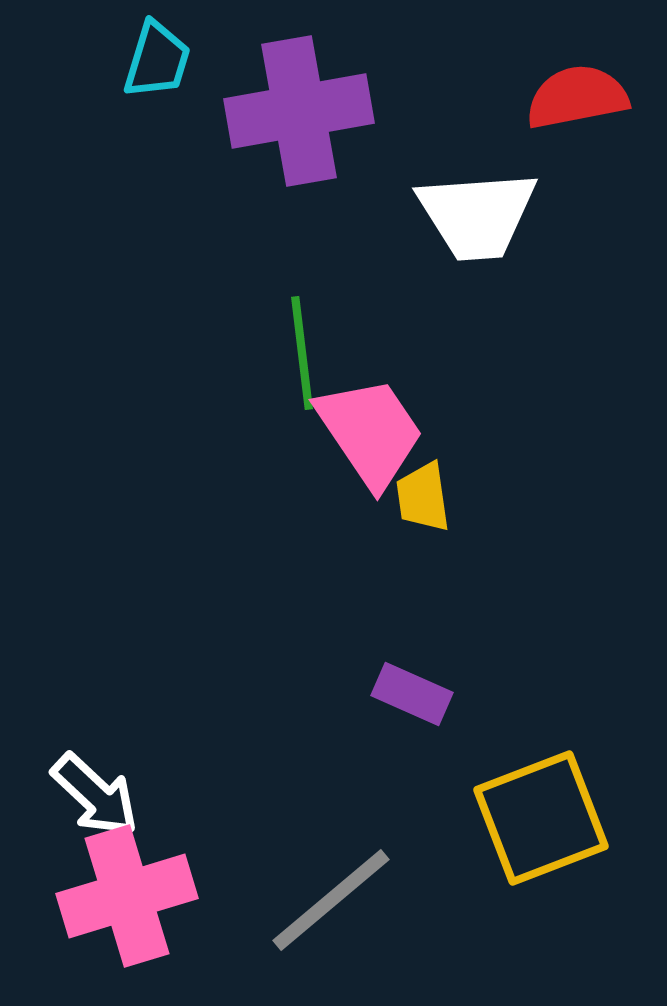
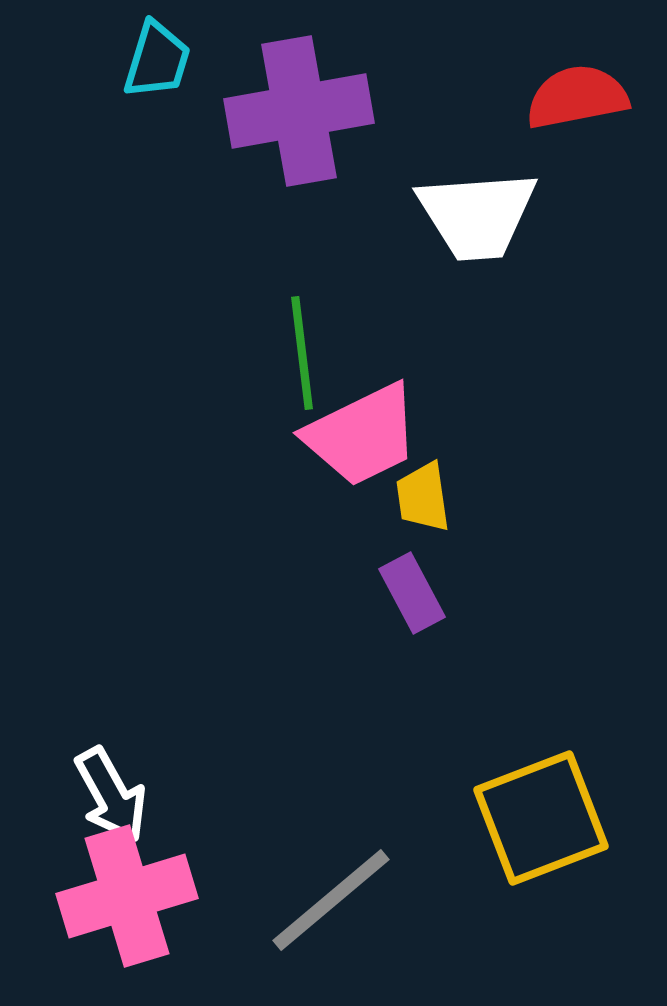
pink trapezoid: moved 8 px left, 3 px down; rotated 98 degrees clockwise
purple rectangle: moved 101 px up; rotated 38 degrees clockwise
white arrow: moved 16 px right; rotated 18 degrees clockwise
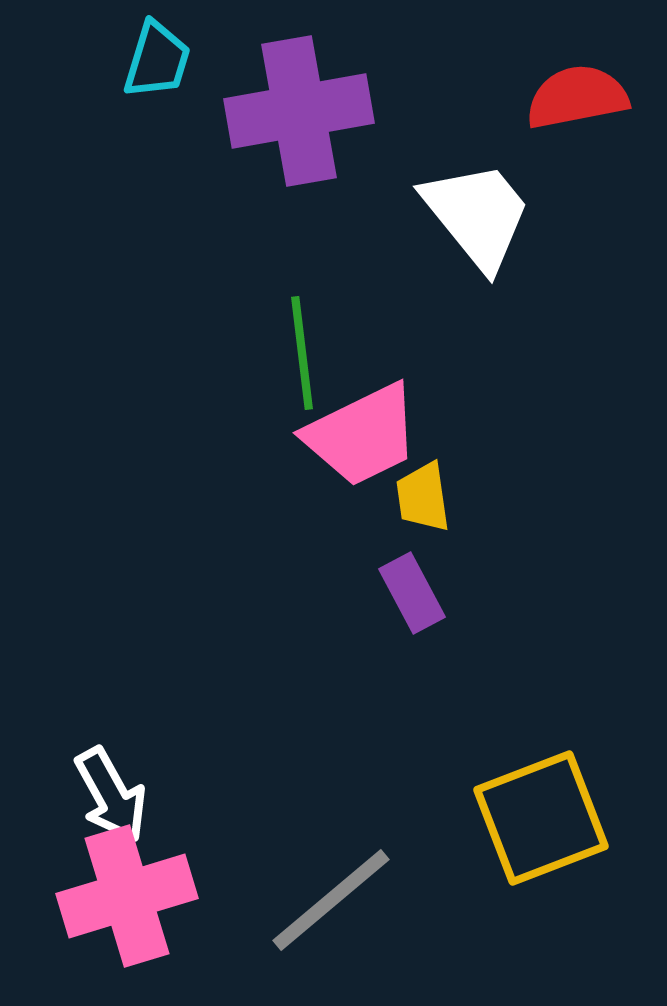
white trapezoid: rotated 125 degrees counterclockwise
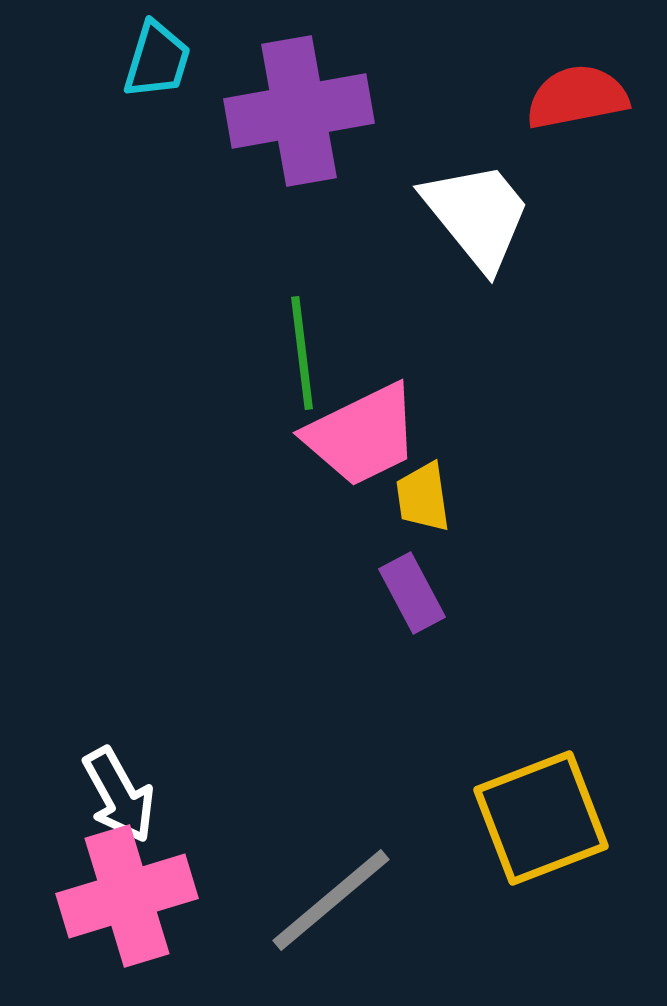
white arrow: moved 8 px right
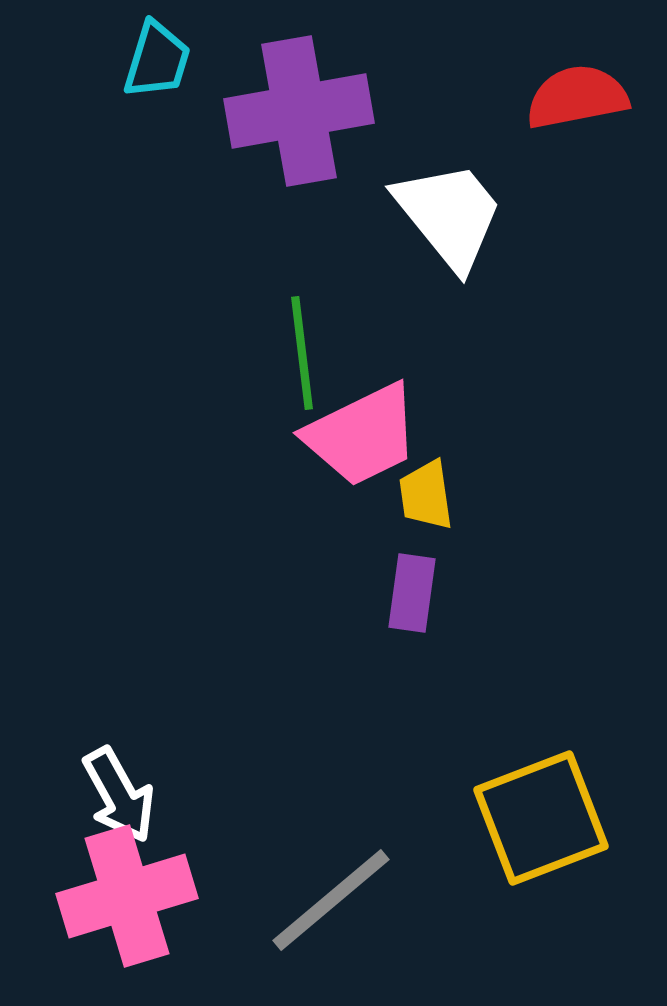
white trapezoid: moved 28 px left
yellow trapezoid: moved 3 px right, 2 px up
purple rectangle: rotated 36 degrees clockwise
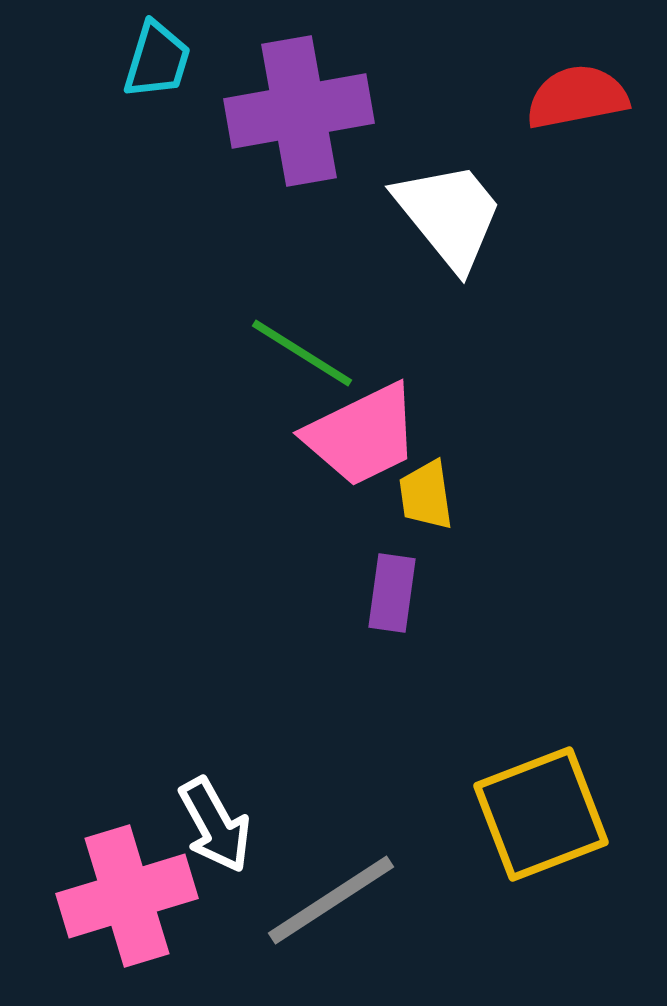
green line: rotated 51 degrees counterclockwise
purple rectangle: moved 20 px left
white arrow: moved 96 px right, 30 px down
yellow square: moved 4 px up
gray line: rotated 7 degrees clockwise
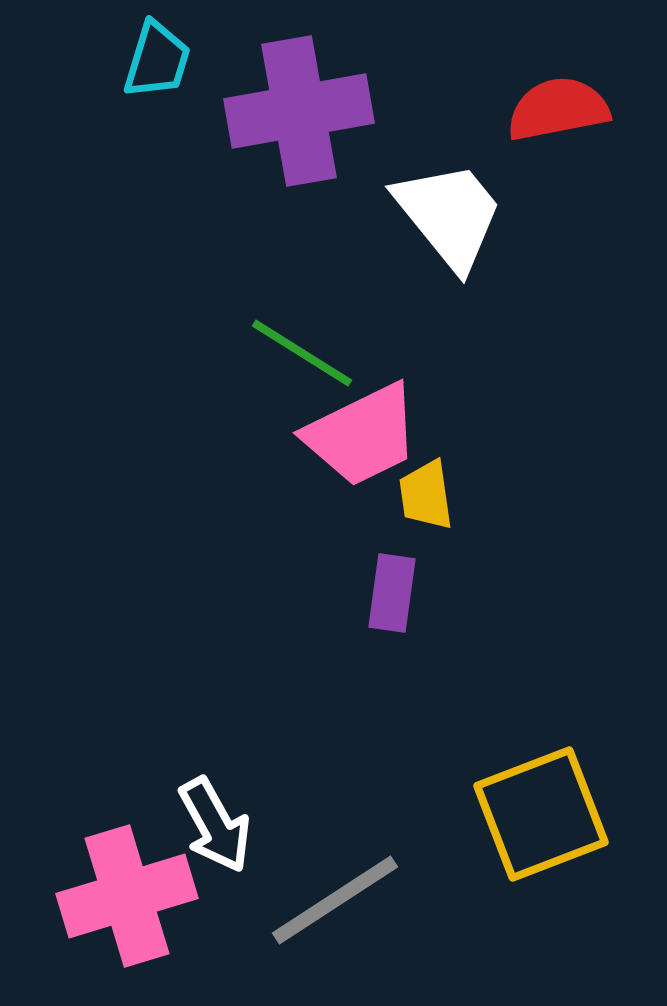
red semicircle: moved 19 px left, 12 px down
gray line: moved 4 px right
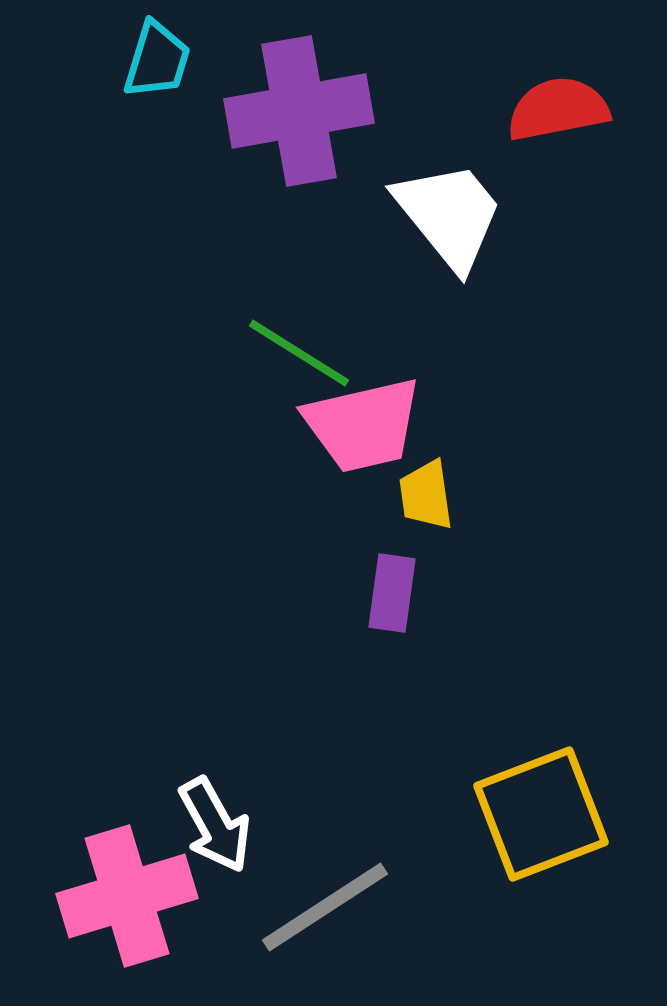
green line: moved 3 px left
pink trapezoid: moved 1 px right, 10 px up; rotated 13 degrees clockwise
gray line: moved 10 px left, 7 px down
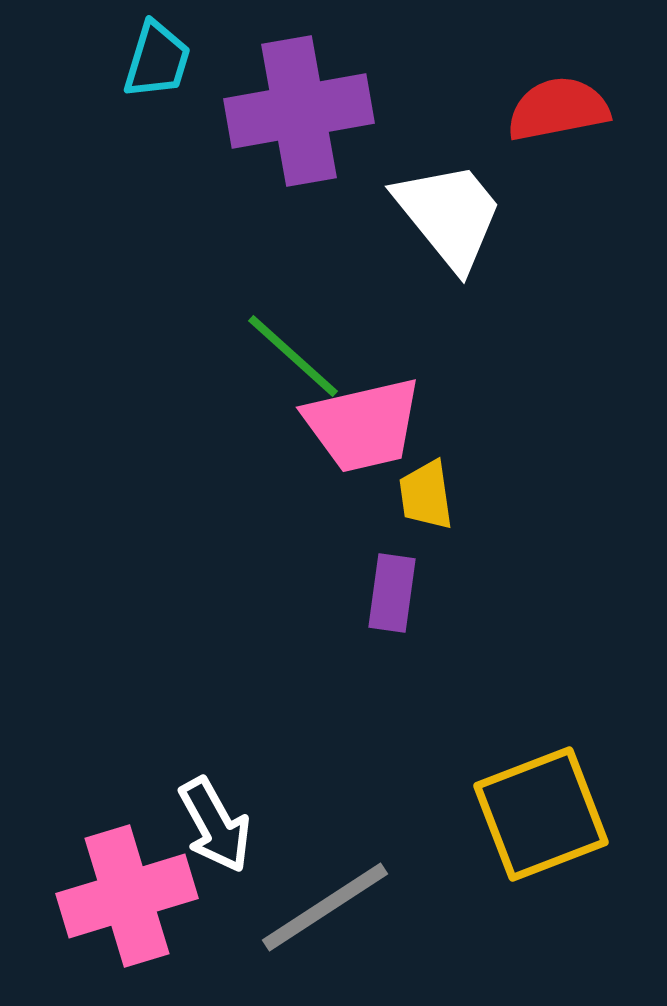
green line: moved 6 px left, 3 px down; rotated 10 degrees clockwise
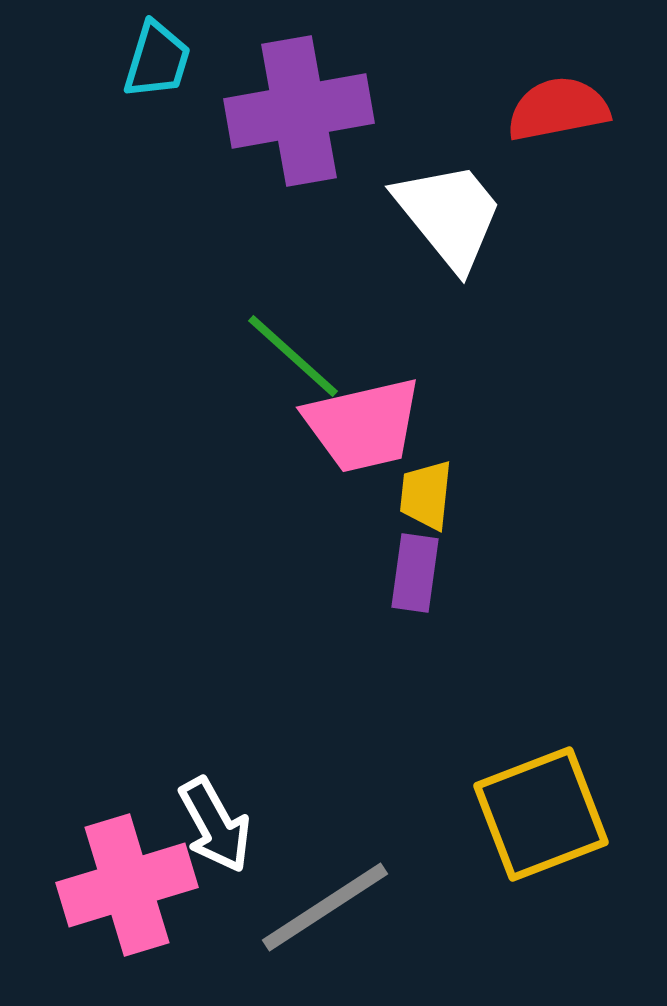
yellow trapezoid: rotated 14 degrees clockwise
purple rectangle: moved 23 px right, 20 px up
pink cross: moved 11 px up
